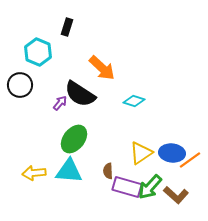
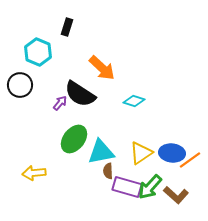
cyan triangle: moved 32 px right, 19 px up; rotated 16 degrees counterclockwise
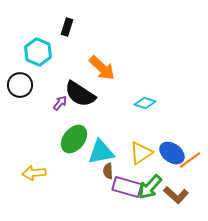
cyan diamond: moved 11 px right, 2 px down
blue ellipse: rotated 30 degrees clockwise
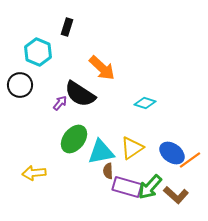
yellow triangle: moved 9 px left, 5 px up
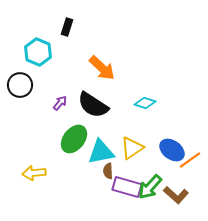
black semicircle: moved 13 px right, 11 px down
blue ellipse: moved 3 px up
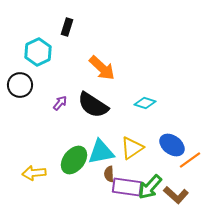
cyan hexagon: rotated 12 degrees clockwise
green ellipse: moved 21 px down
blue ellipse: moved 5 px up
brown semicircle: moved 1 px right, 3 px down
purple rectangle: rotated 8 degrees counterclockwise
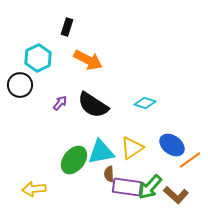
cyan hexagon: moved 6 px down
orange arrow: moved 14 px left, 8 px up; rotated 16 degrees counterclockwise
yellow arrow: moved 16 px down
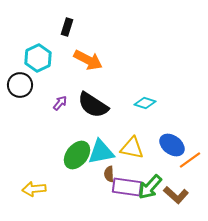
yellow triangle: rotated 45 degrees clockwise
green ellipse: moved 3 px right, 5 px up
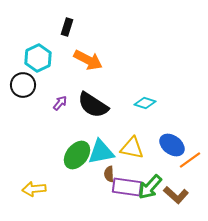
black circle: moved 3 px right
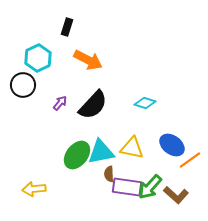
black semicircle: rotated 80 degrees counterclockwise
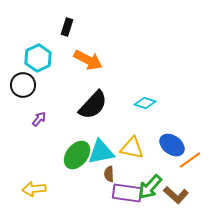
purple arrow: moved 21 px left, 16 px down
purple rectangle: moved 6 px down
